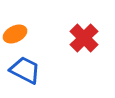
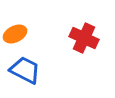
red cross: rotated 20 degrees counterclockwise
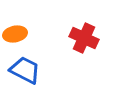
orange ellipse: rotated 15 degrees clockwise
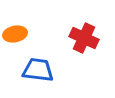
blue trapezoid: moved 13 px right; rotated 20 degrees counterclockwise
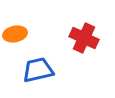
blue trapezoid: rotated 20 degrees counterclockwise
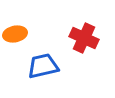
blue trapezoid: moved 5 px right, 4 px up
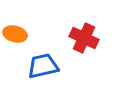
orange ellipse: rotated 25 degrees clockwise
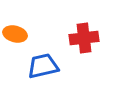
red cross: rotated 32 degrees counterclockwise
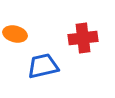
red cross: moved 1 px left
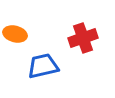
red cross: rotated 12 degrees counterclockwise
